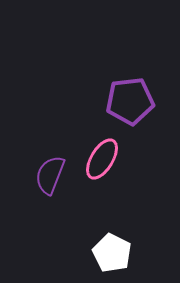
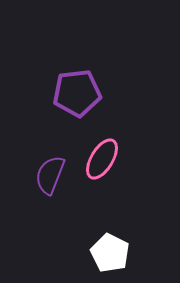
purple pentagon: moved 53 px left, 8 px up
white pentagon: moved 2 px left
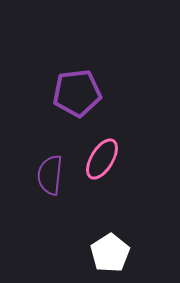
purple semicircle: rotated 15 degrees counterclockwise
white pentagon: rotated 12 degrees clockwise
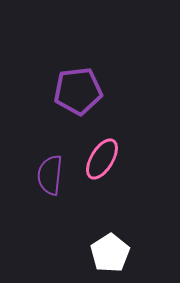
purple pentagon: moved 1 px right, 2 px up
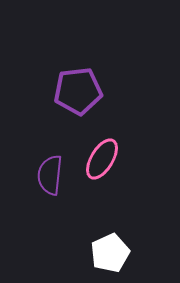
white pentagon: rotated 9 degrees clockwise
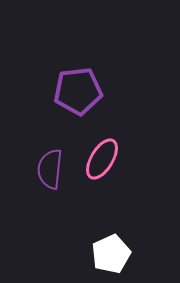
purple semicircle: moved 6 px up
white pentagon: moved 1 px right, 1 px down
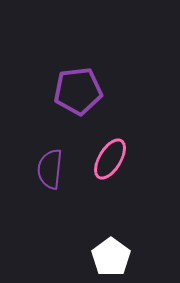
pink ellipse: moved 8 px right
white pentagon: moved 3 px down; rotated 12 degrees counterclockwise
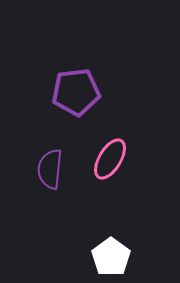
purple pentagon: moved 2 px left, 1 px down
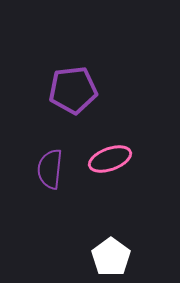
purple pentagon: moved 3 px left, 2 px up
pink ellipse: rotated 39 degrees clockwise
